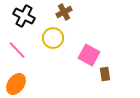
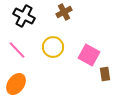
yellow circle: moved 9 px down
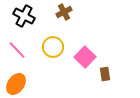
pink square: moved 4 px left, 2 px down; rotated 15 degrees clockwise
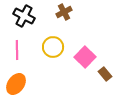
pink line: rotated 42 degrees clockwise
brown rectangle: rotated 32 degrees counterclockwise
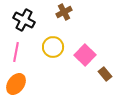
black cross: moved 4 px down
pink line: moved 1 px left, 2 px down; rotated 12 degrees clockwise
pink square: moved 2 px up
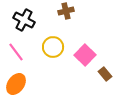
brown cross: moved 2 px right, 1 px up; rotated 14 degrees clockwise
pink line: rotated 48 degrees counterclockwise
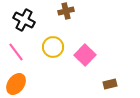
brown rectangle: moved 5 px right, 10 px down; rotated 64 degrees counterclockwise
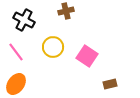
pink square: moved 2 px right, 1 px down; rotated 10 degrees counterclockwise
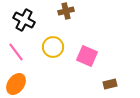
pink square: rotated 10 degrees counterclockwise
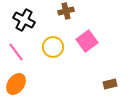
pink square: moved 15 px up; rotated 30 degrees clockwise
